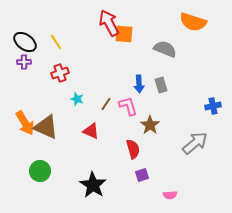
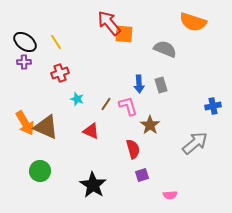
red arrow: rotated 12 degrees counterclockwise
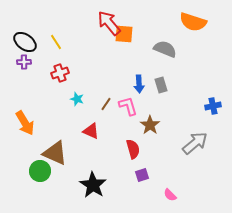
brown triangle: moved 9 px right, 26 px down
pink semicircle: rotated 48 degrees clockwise
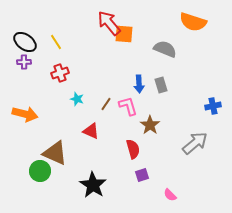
orange arrow: moved 9 px up; rotated 45 degrees counterclockwise
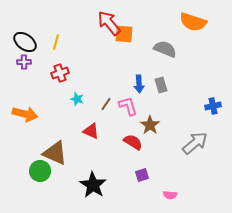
yellow line: rotated 49 degrees clockwise
red semicircle: moved 7 px up; rotated 42 degrees counterclockwise
pink semicircle: rotated 40 degrees counterclockwise
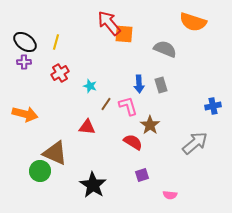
red cross: rotated 12 degrees counterclockwise
cyan star: moved 13 px right, 13 px up
red triangle: moved 4 px left, 4 px up; rotated 18 degrees counterclockwise
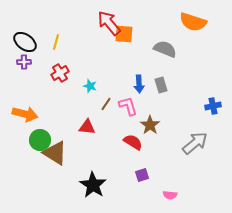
brown triangle: rotated 8 degrees clockwise
green circle: moved 31 px up
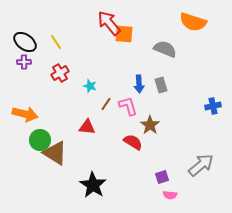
yellow line: rotated 49 degrees counterclockwise
gray arrow: moved 6 px right, 22 px down
purple square: moved 20 px right, 2 px down
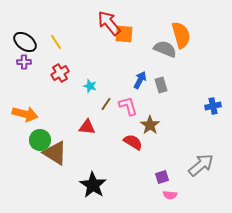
orange semicircle: moved 12 px left, 13 px down; rotated 124 degrees counterclockwise
blue arrow: moved 1 px right, 4 px up; rotated 150 degrees counterclockwise
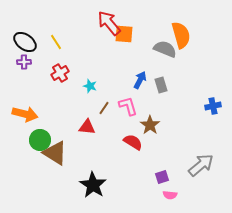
brown line: moved 2 px left, 4 px down
